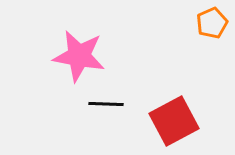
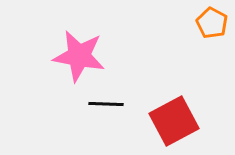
orange pentagon: rotated 20 degrees counterclockwise
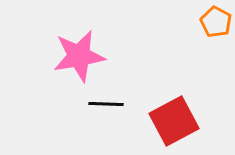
orange pentagon: moved 4 px right, 1 px up
pink star: rotated 20 degrees counterclockwise
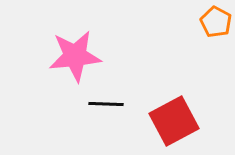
pink star: moved 4 px left; rotated 4 degrees clockwise
